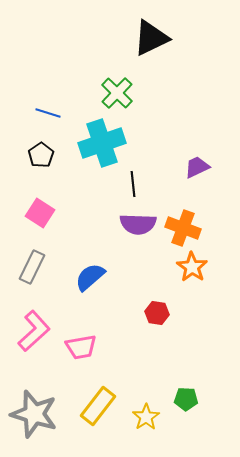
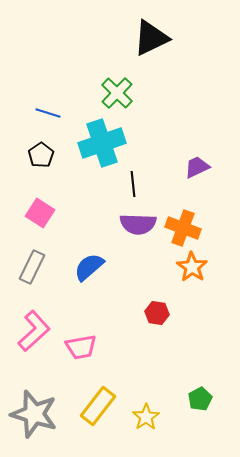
blue semicircle: moved 1 px left, 10 px up
green pentagon: moved 14 px right; rotated 30 degrees counterclockwise
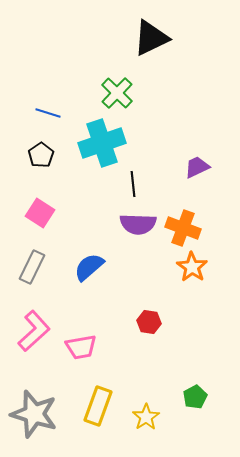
red hexagon: moved 8 px left, 9 px down
green pentagon: moved 5 px left, 2 px up
yellow rectangle: rotated 18 degrees counterclockwise
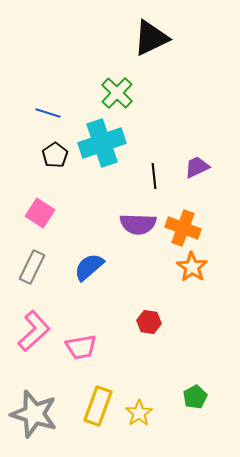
black pentagon: moved 14 px right
black line: moved 21 px right, 8 px up
yellow star: moved 7 px left, 4 px up
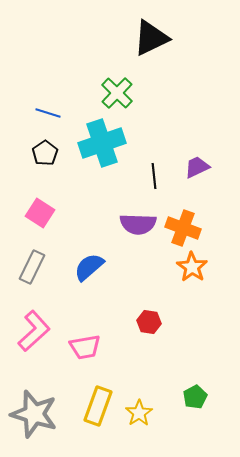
black pentagon: moved 10 px left, 2 px up
pink trapezoid: moved 4 px right
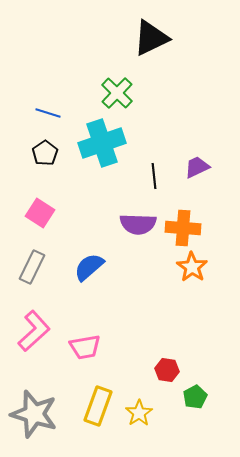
orange cross: rotated 16 degrees counterclockwise
red hexagon: moved 18 px right, 48 px down
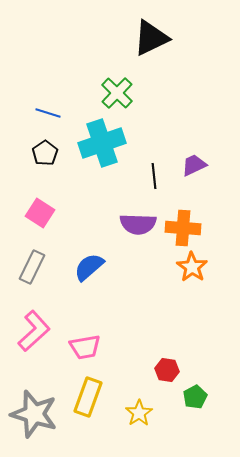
purple trapezoid: moved 3 px left, 2 px up
yellow rectangle: moved 10 px left, 9 px up
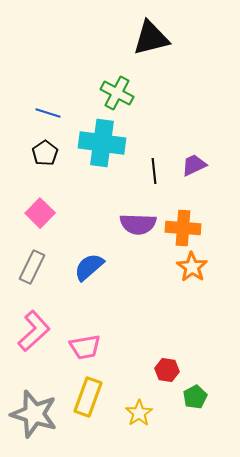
black triangle: rotated 12 degrees clockwise
green cross: rotated 16 degrees counterclockwise
cyan cross: rotated 27 degrees clockwise
black line: moved 5 px up
pink square: rotated 12 degrees clockwise
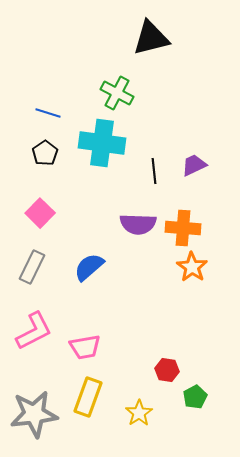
pink L-shape: rotated 15 degrees clockwise
gray star: rotated 24 degrees counterclockwise
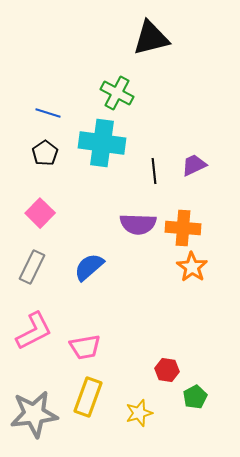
yellow star: rotated 16 degrees clockwise
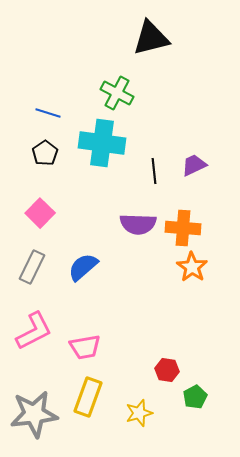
blue semicircle: moved 6 px left
